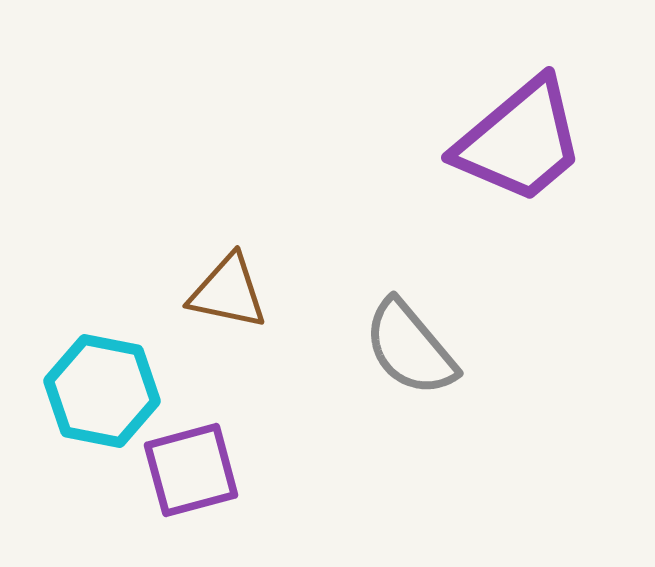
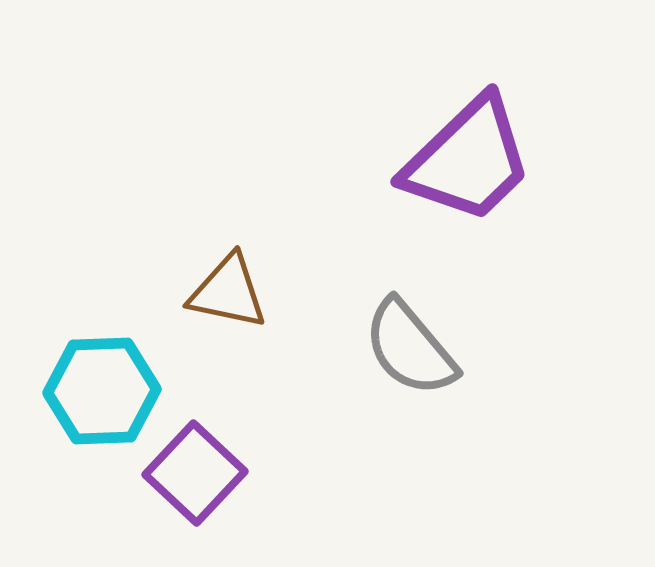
purple trapezoid: moved 52 px left, 19 px down; rotated 4 degrees counterclockwise
cyan hexagon: rotated 13 degrees counterclockwise
purple square: moved 4 px right, 3 px down; rotated 32 degrees counterclockwise
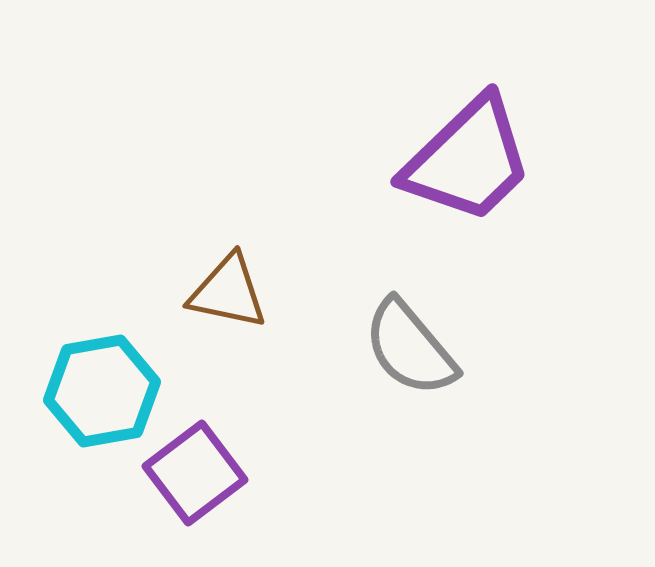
cyan hexagon: rotated 8 degrees counterclockwise
purple square: rotated 10 degrees clockwise
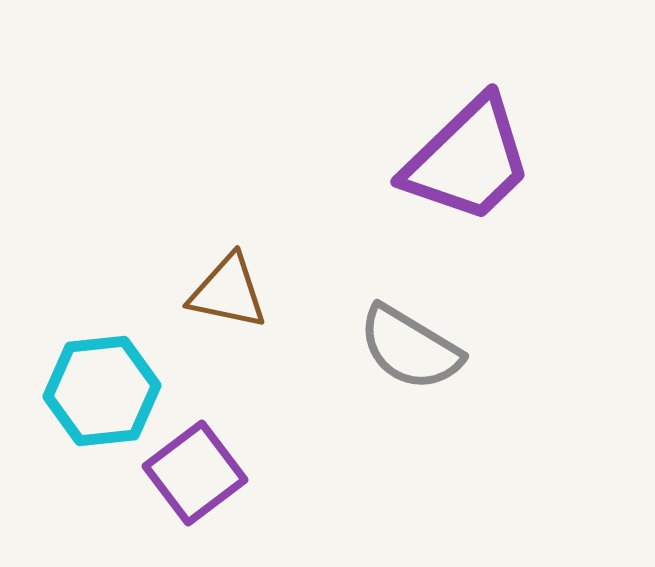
gray semicircle: rotated 19 degrees counterclockwise
cyan hexagon: rotated 4 degrees clockwise
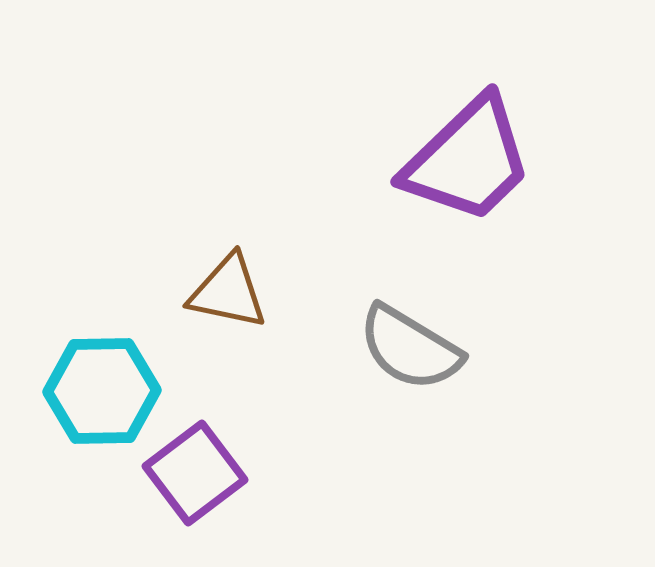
cyan hexagon: rotated 5 degrees clockwise
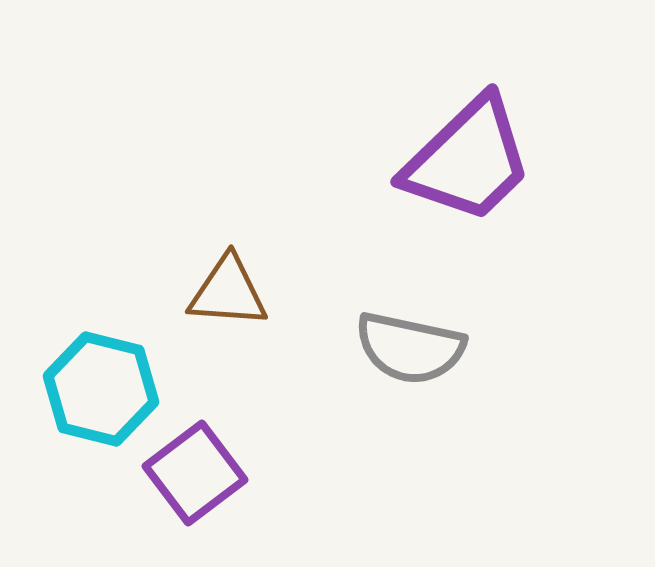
brown triangle: rotated 8 degrees counterclockwise
gray semicircle: rotated 19 degrees counterclockwise
cyan hexagon: moved 1 px left, 2 px up; rotated 15 degrees clockwise
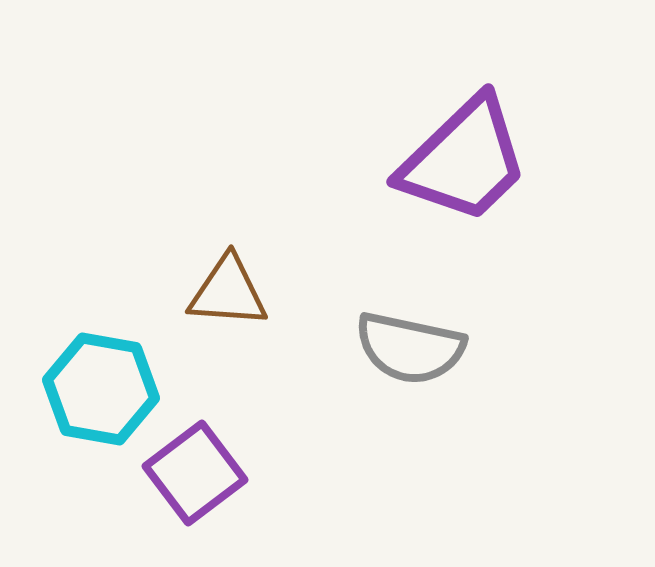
purple trapezoid: moved 4 px left
cyan hexagon: rotated 4 degrees counterclockwise
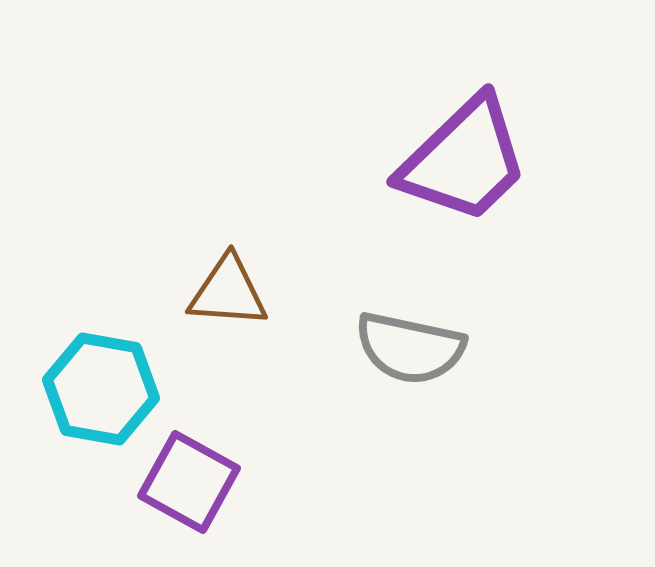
purple square: moved 6 px left, 9 px down; rotated 24 degrees counterclockwise
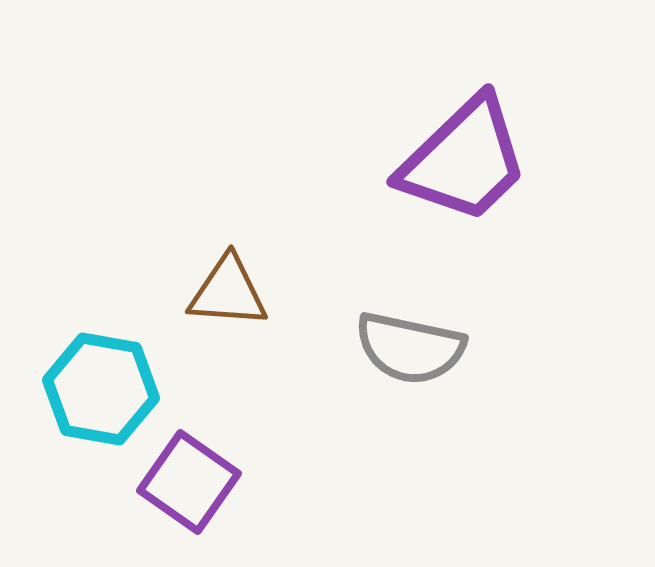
purple square: rotated 6 degrees clockwise
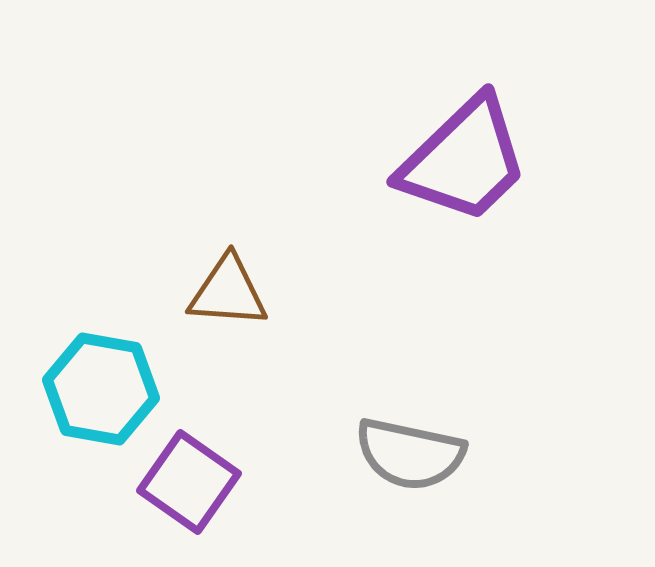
gray semicircle: moved 106 px down
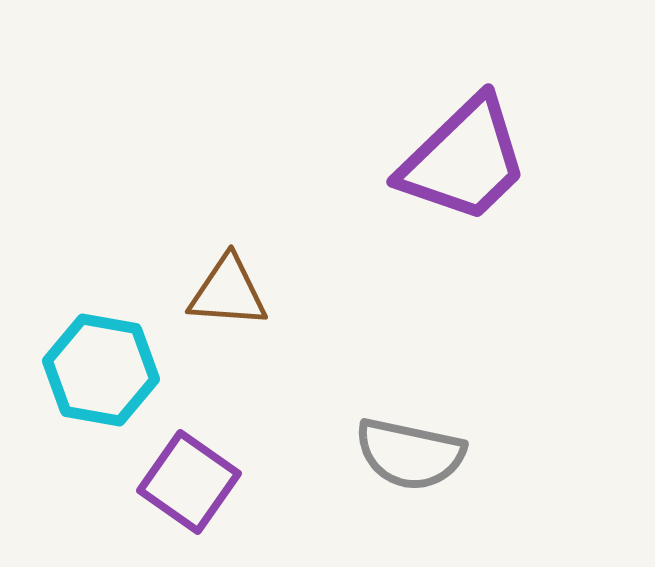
cyan hexagon: moved 19 px up
